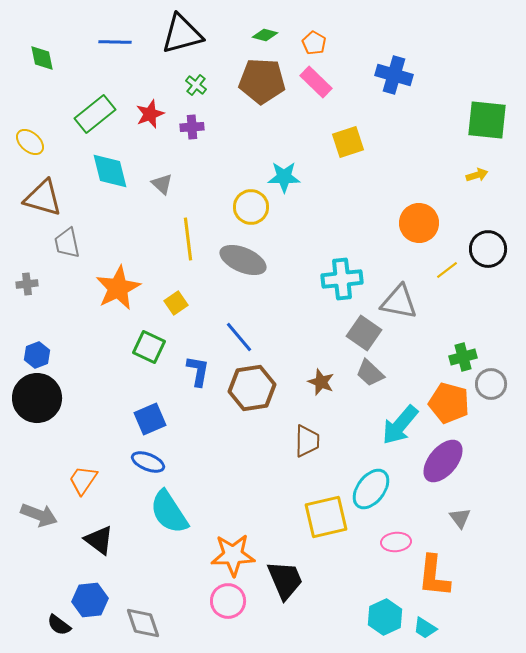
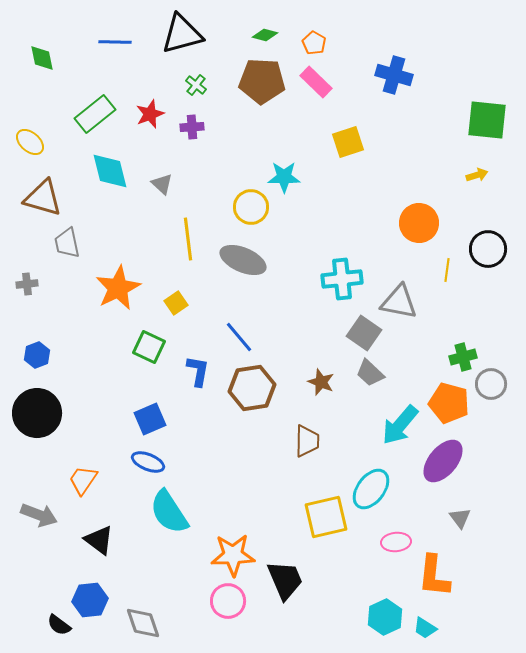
yellow line at (447, 270): rotated 45 degrees counterclockwise
black circle at (37, 398): moved 15 px down
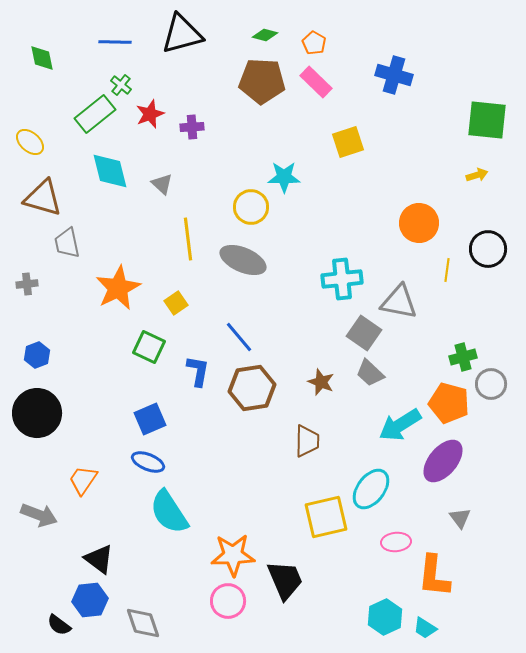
green cross at (196, 85): moved 75 px left
cyan arrow at (400, 425): rotated 18 degrees clockwise
black triangle at (99, 540): moved 19 px down
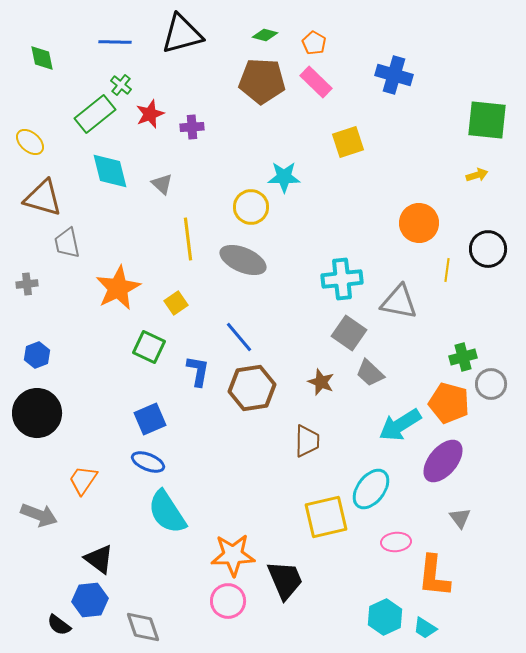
gray square at (364, 333): moved 15 px left
cyan semicircle at (169, 512): moved 2 px left
gray diamond at (143, 623): moved 4 px down
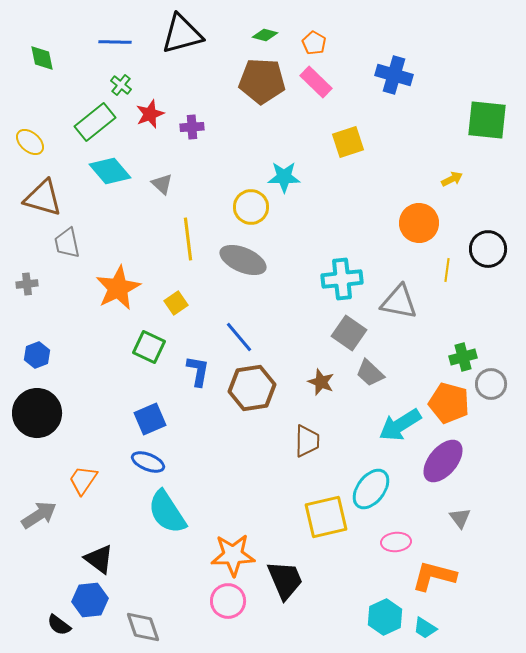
green rectangle at (95, 114): moved 8 px down
cyan diamond at (110, 171): rotated 27 degrees counterclockwise
yellow arrow at (477, 175): moved 25 px left, 4 px down; rotated 10 degrees counterclockwise
gray arrow at (39, 515): rotated 54 degrees counterclockwise
orange L-shape at (434, 576): rotated 99 degrees clockwise
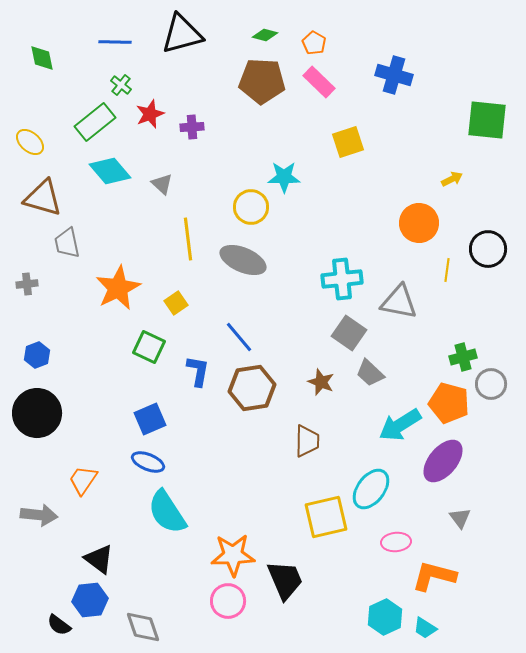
pink rectangle at (316, 82): moved 3 px right
gray arrow at (39, 515): rotated 39 degrees clockwise
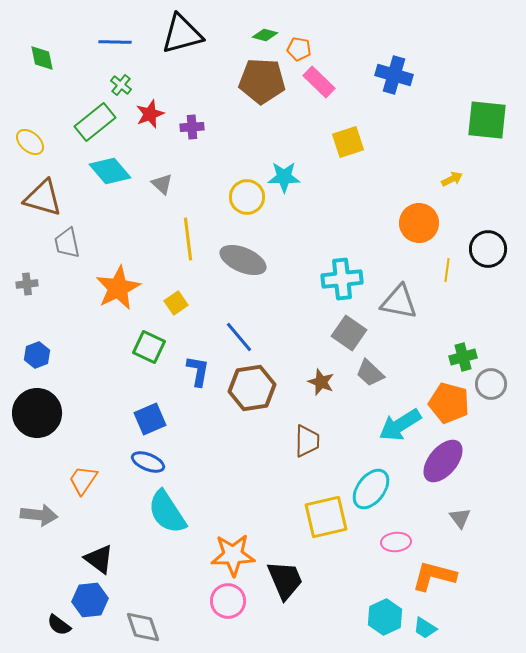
orange pentagon at (314, 43): moved 15 px left, 6 px down; rotated 20 degrees counterclockwise
yellow circle at (251, 207): moved 4 px left, 10 px up
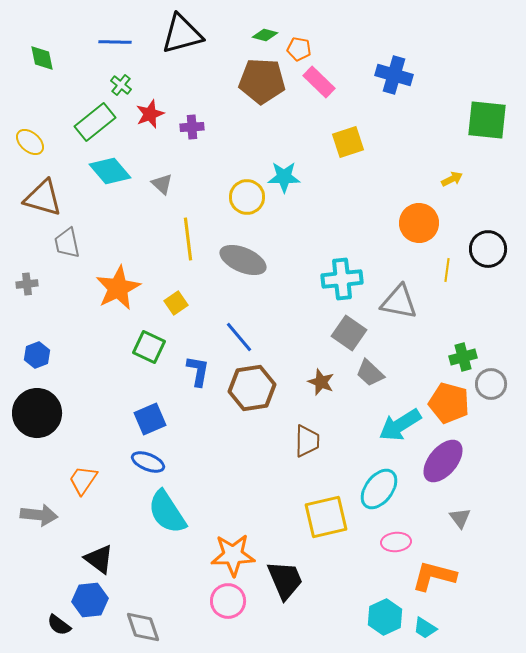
cyan ellipse at (371, 489): moved 8 px right
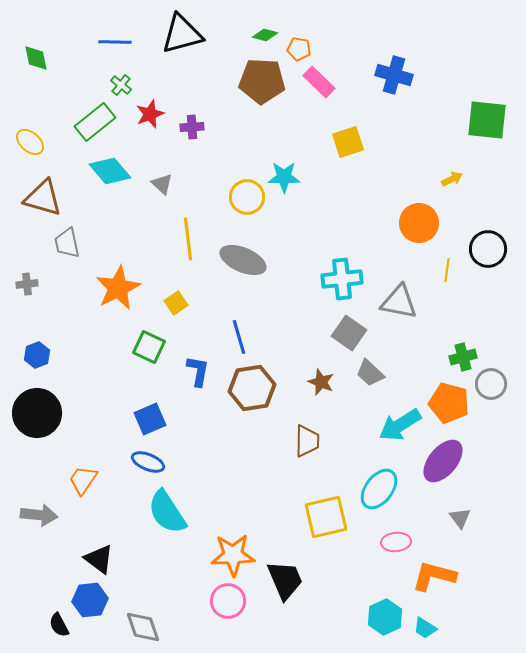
green diamond at (42, 58): moved 6 px left
blue line at (239, 337): rotated 24 degrees clockwise
black semicircle at (59, 625): rotated 25 degrees clockwise
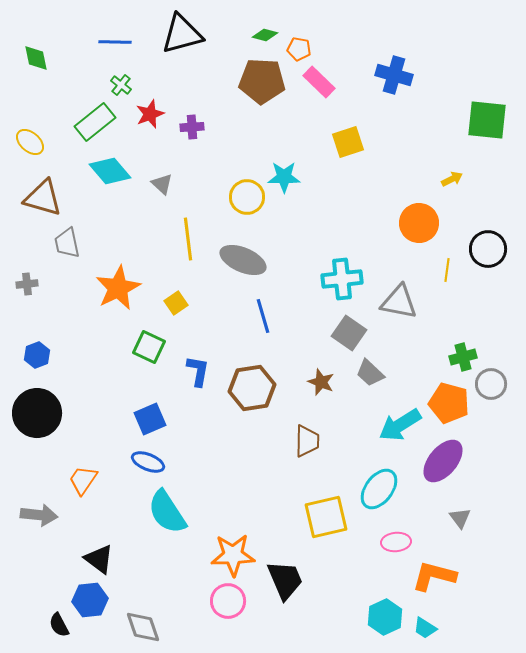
blue line at (239, 337): moved 24 px right, 21 px up
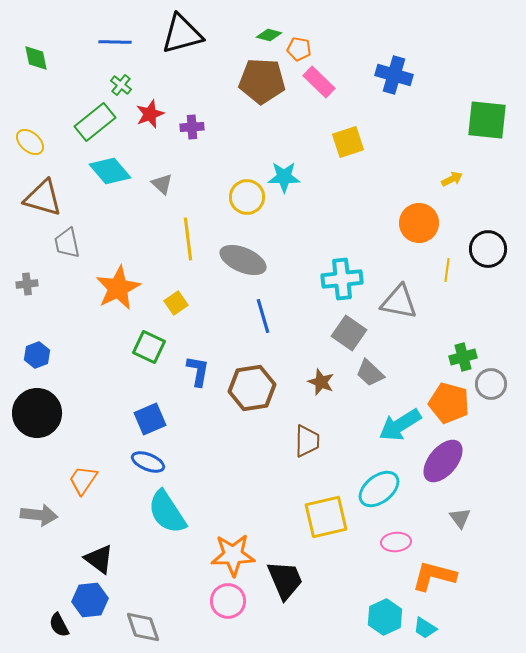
green diamond at (265, 35): moved 4 px right
cyan ellipse at (379, 489): rotated 15 degrees clockwise
